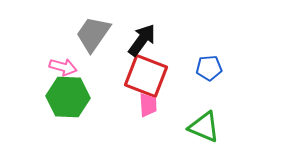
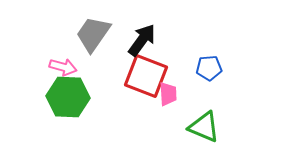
pink trapezoid: moved 20 px right, 11 px up
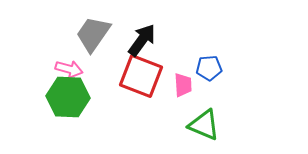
pink arrow: moved 6 px right, 2 px down
red square: moved 5 px left
pink trapezoid: moved 15 px right, 9 px up
green triangle: moved 2 px up
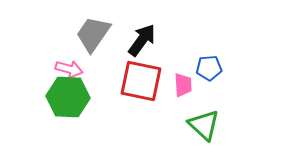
red square: moved 5 px down; rotated 9 degrees counterclockwise
green triangle: rotated 20 degrees clockwise
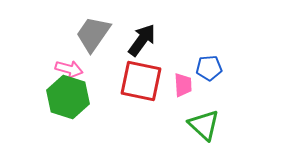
green hexagon: rotated 15 degrees clockwise
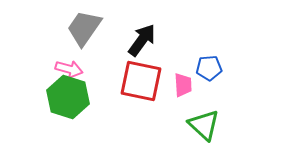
gray trapezoid: moved 9 px left, 6 px up
